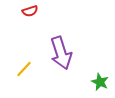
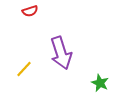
green star: moved 1 px down
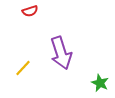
yellow line: moved 1 px left, 1 px up
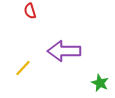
red semicircle: rotated 91 degrees clockwise
purple arrow: moved 3 px right, 2 px up; rotated 108 degrees clockwise
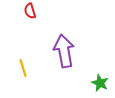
purple arrow: rotated 80 degrees clockwise
yellow line: rotated 60 degrees counterclockwise
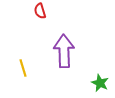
red semicircle: moved 10 px right
purple arrow: rotated 8 degrees clockwise
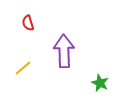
red semicircle: moved 12 px left, 12 px down
yellow line: rotated 66 degrees clockwise
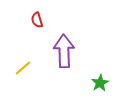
red semicircle: moved 9 px right, 3 px up
green star: rotated 18 degrees clockwise
